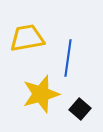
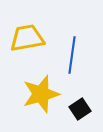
blue line: moved 4 px right, 3 px up
black square: rotated 15 degrees clockwise
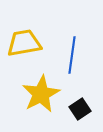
yellow trapezoid: moved 3 px left, 5 px down
yellow star: rotated 12 degrees counterclockwise
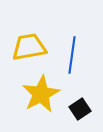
yellow trapezoid: moved 5 px right, 4 px down
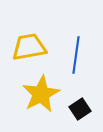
blue line: moved 4 px right
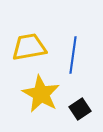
blue line: moved 3 px left
yellow star: rotated 15 degrees counterclockwise
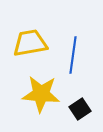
yellow trapezoid: moved 1 px right, 4 px up
yellow star: rotated 24 degrees counterclockwise
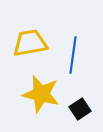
yellow star: rotated 9 degrees clockwise
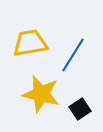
blue line: rotated 24 degrees clockwise
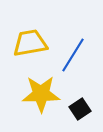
yellow star: rotated 15 degrees counterclockwise
